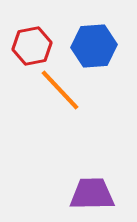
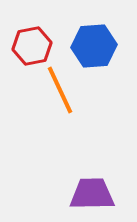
orange line: rotated 18 degrees clockwise
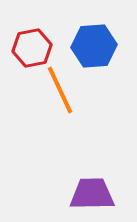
red hexagon: moved 2 px down
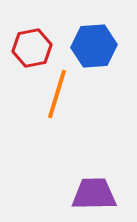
orange line: moved 3 px left, 4 px down; rotated 42 degrees clockwise
purple trapezoid: moved 2 px right
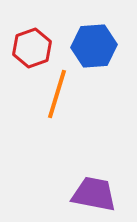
red hexagon: rotated 9 degrees counterclockwise
purple trapezoid: rotated 12 degrees clockwise
